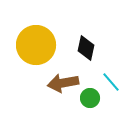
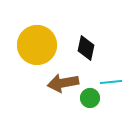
yellow circle: moved 1 px right
cyan line: rotated 55 degrees counterclockwise
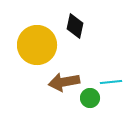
black diamond: moved 11 px left, 22 px up
brown arrow: moved 1 px right, 1 px up
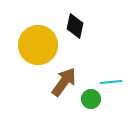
yellow circle: moved 1 px right
brown arrow: rotated 136 degrees clockwise
green circle: moved 1 px right, 1 px down
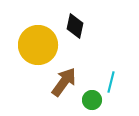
cyan line: rotated 70 degrees counterclockwise
green circle: moved 1 px right, 1 px down
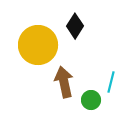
black diamond: rotated 20 degrees clockwise
brown arrow: rotated 48 degrees counterclockwise
green circle: moved 1 px left
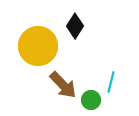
yellow circle: moved 1 px down
brown arrow: moved 1 px left, 3 px down; rotated 148 degrees clockwise
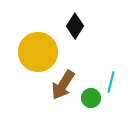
yellow circle: moved 6 px down
brown arrow: rotated 76 degrees clockwise
green circle: moved 2 px up
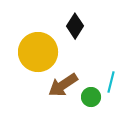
brown arrow: rotated 24 degrees clockwise
green circle: moved 1 px up
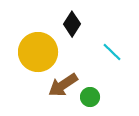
black diamond: moved 3 px left, 2 px up
cyan line: moved 1 px right, 30 px up; rotated 60 degrees counterclockwise
green circle: moved 1 px left
